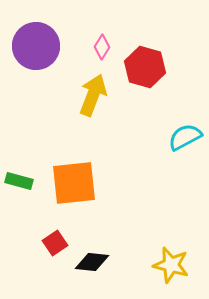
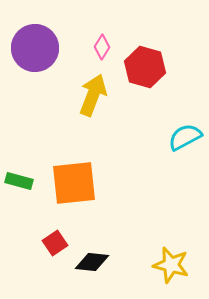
purple circle: moved 1 px left, 2 px down
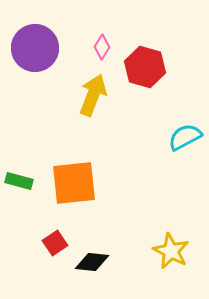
yellow star: moved 14 px up; rotated 12 degrees clockwise
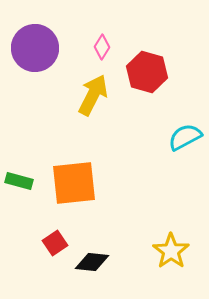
red hexagon: moved 2 px right, 5 px down
yellow arrow: rotated 6 degrees clockwise
yellow star: rotated 9 degrees clockwise
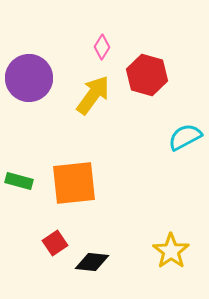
purple circle: moved 6 px left, 30 px down
red hexagon: moved 3 px down
yellow arrow: rotated 9 degrees clockwise
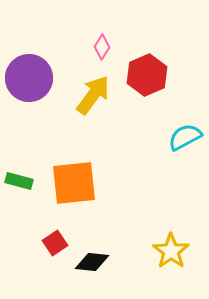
red hexagon: rotated 21 degrees clockwise
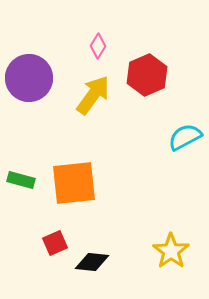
pink diamond: moved 4 px left, 1 px up
green rectangle: moved 2 px right, 1 px up
red square: rotated 10 degrees clockwise
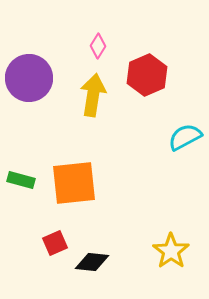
yellow arrow: rotated 27 degrees counterclockwise
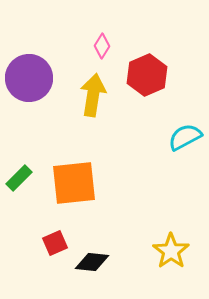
pink diamond: moved 4 px right
green rectangle: moved 2 px left, 2 px up; rotated 60 degrees counterclockwise
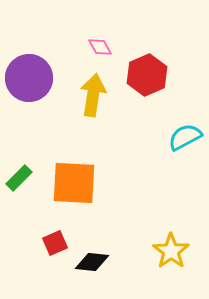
pink diamond: moved 2 px left, 1 px down; rotated 60 degrees counterclockwise
orange square: rotated 9 degrees clockwise
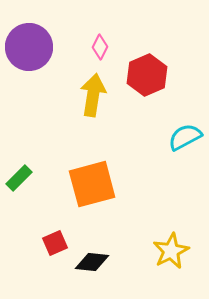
pink diamond: rotated 55 degrees clockwise
purple circle: moved 31 px up
orange square: moved 18 px right, 1 px down; rotated 18 degrees counterclockwise
yellow star: rotated 9 degrees clockwise
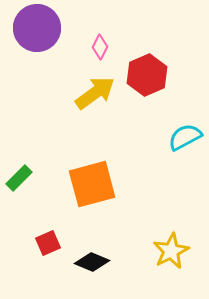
purple circle: moved 8 px right, 19 px up
yellow arrow: moved 2 px right, 2 px up; rotated 45 degrees clockwise
red square: moved 7 px left
black diamond: rotated 16 degrees clockwise
